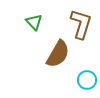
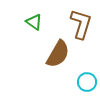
green triangle: rotated 12 degrees counterclockwise
cyan circle: moved 2 px down
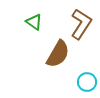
brown L-shape: rotated 16 degrees clockwise
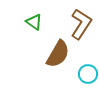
cyan circle: moved 1 px right, 8 px up
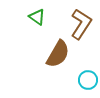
green triangle: moved 3 px right, 5 px up
cyan circle: moved 6 px down
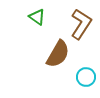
cyan circle: moved 2 px left, 3 px up
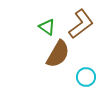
green triangle: moved 10 px right, 10 px down
brown L-shape: rotated 20 degrees clockwise
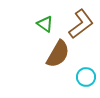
green triangle: moved 2 px left, 3 px up
